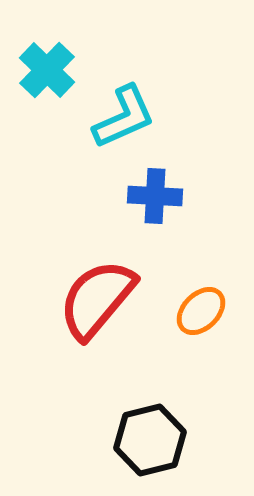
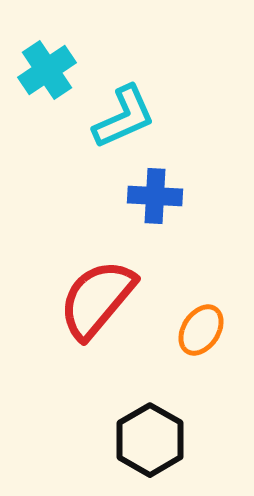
cyan cross: rotated 12 degrees clockwise
orange ellipse: moved 19 px down; rotated 12 degrees counterclockwise
black hexagon: rotated 16 degrees counterclockwise
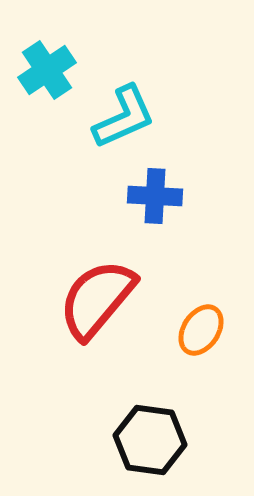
black hexagon: rotated 22 degrees counterclockwise
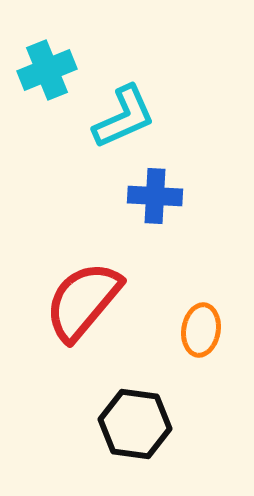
cyan cross: rotated 12 degrees clockwise
red semicircle: moved 14 px left, 2 px down
orange ellipse: rotated 24 degrees counterclockwise
black hexagon: moved 15 px left, 16 px up
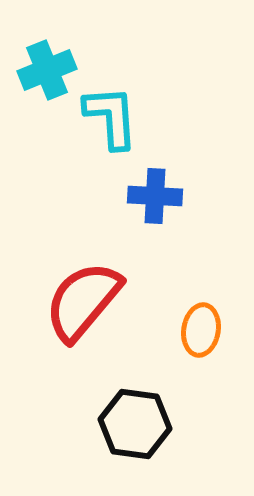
cyan L-shape: moved 13 px left; rotated 70 degrees counterclockwise
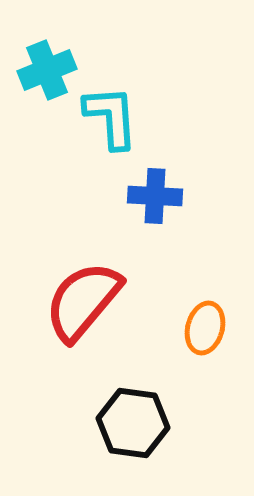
orange ellipse: moved 4 px right, 2 px up; rotated 6 degrees clockwise
black hexagon: moved 2 px left, 1 px up
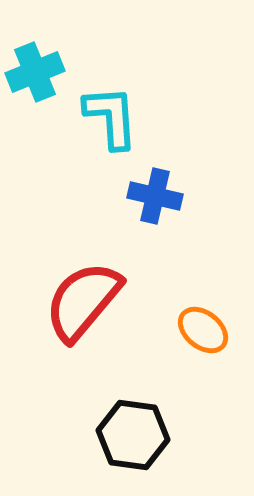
cyan cross: moved 12 px left, 2 px down
blue cross: rotated 10 degrees clockwise
orange ellipse: moved 2 px left, 2 px down; rotated 66 degrees counterclockwise
black hexagon: moved 12 px down
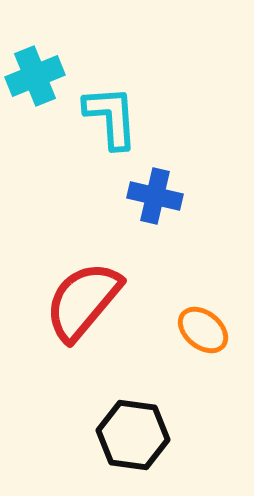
cyan cross: moved 4 px down
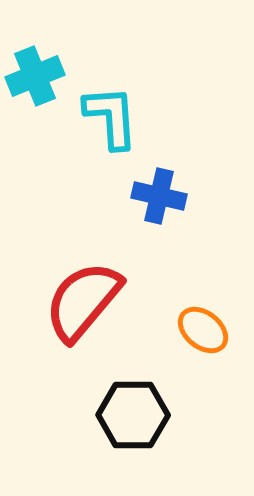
blue cross: moved 4 px right
black hexagon: moved 20 px up; rotated 8 degrees counterclockwise
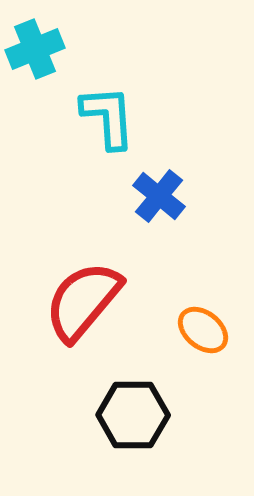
cyan cross: moved 27 px up
cyan L-shape: moved 3 px left
blue cross: rotated 26 degrees clockwise
